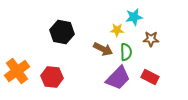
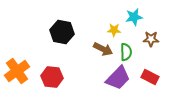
yellow star: moved 3 px left
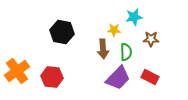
brown arrow: rotated 60 degrees clockwise
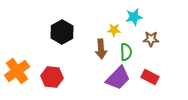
black hexagon: rotated 20 degrees clockwise
brown arrow: moved 2 px left
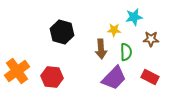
black hexagon: rotated 15 degrees counterclockwise
purple trapezoid: moved 4 px left
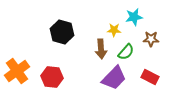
green semicircle: rotated 42 degrees clockwise
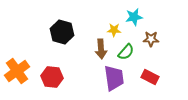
purple trapezoid: rotated 52 degrees counterclockwise
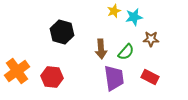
yellow star: moved 19 px up; rotated 24 degrees counterclockwise
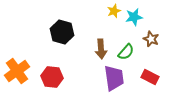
brown star: rotated 21 degrees clockwise
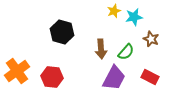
purple trapezoid: rotated 36 degrees clockwise
